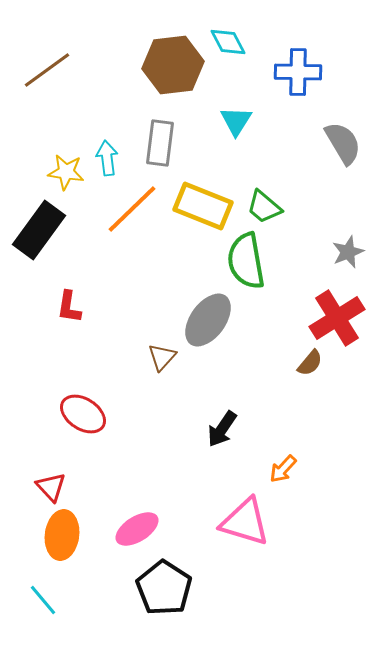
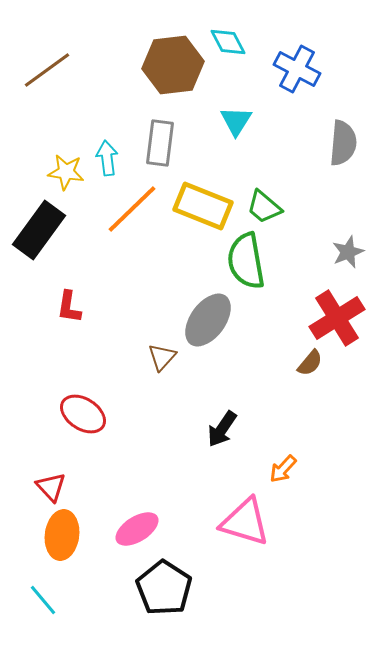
blue cross: moved 1 px left, 3 px up; rotated 27 degrees clockwise
gray semicircle: rotated 36 degrees clockwise
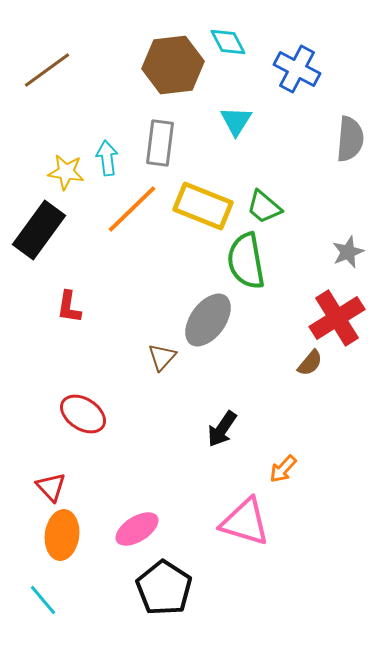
gray semicircle: moved 7 px right, 4 px up
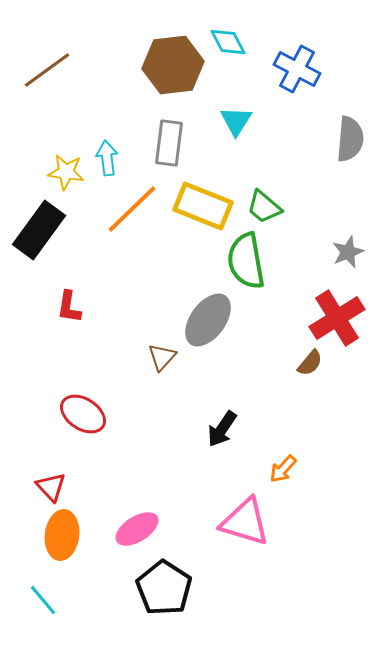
gray rectangle: moved 9 px right
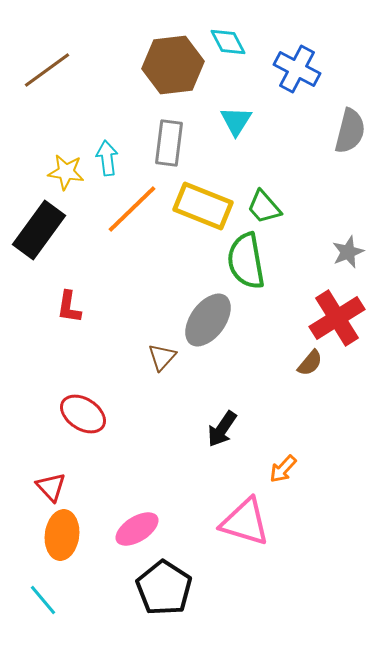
gray semicircle: moved 8 px up; rotated 9 degrees clockwise
green trapezoid: rotated 9 degrees clockwise
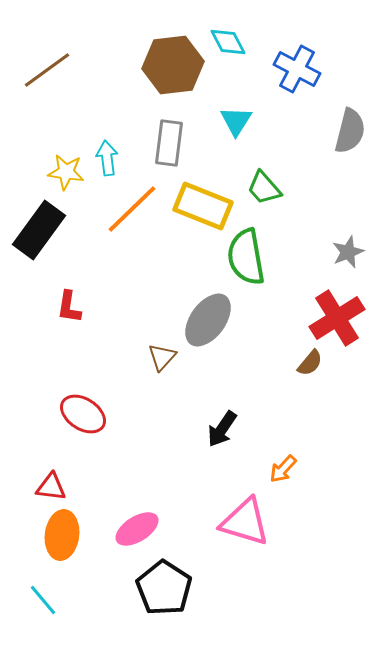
green trapezoid: moved 19 px up
green semicircle: moved 4 px up
red triangle: rotated 40 degrees counterclockwise
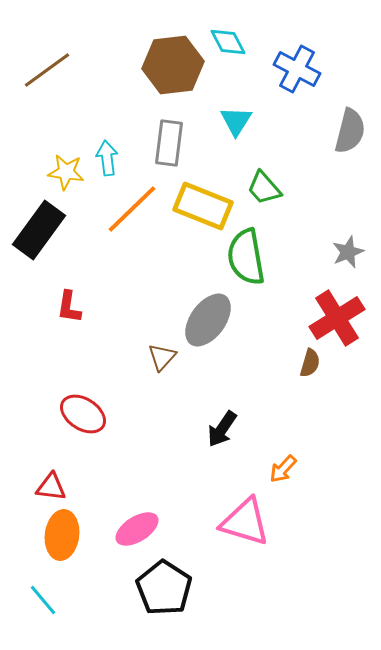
brown semicircle: rotated 24 degrees counterclockwise
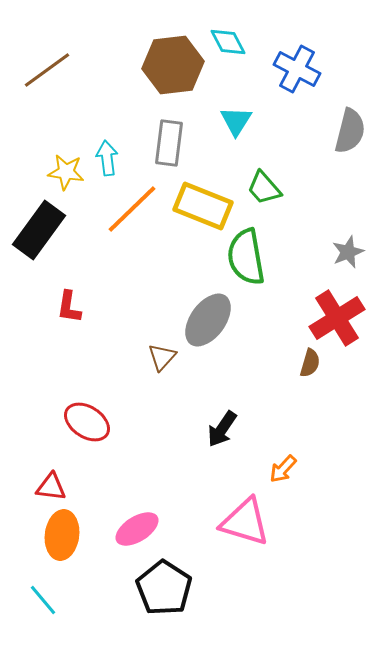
red ellipse: moved 4 px right, 8 px down
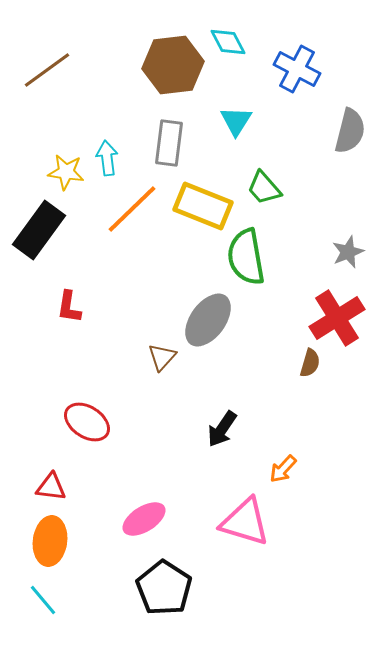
pink ellipse: moved 7 px right, 10 px up
orange ellipse: moved 12 px left, 6 px down
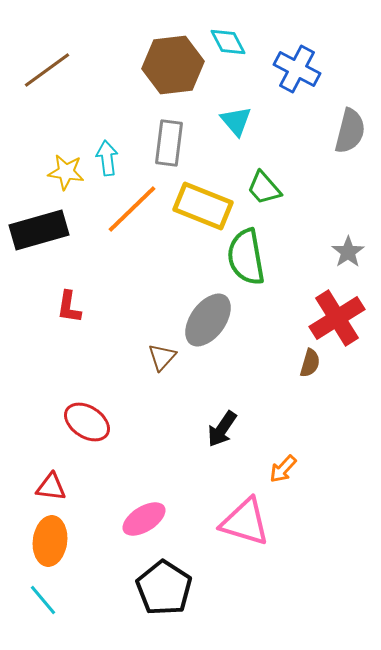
cyan triangle: rotated 12 degrees counterclockwise
black rectangle: rotated 38 degrees clockwise
gray star: rotated 12 degrees counterclockwise
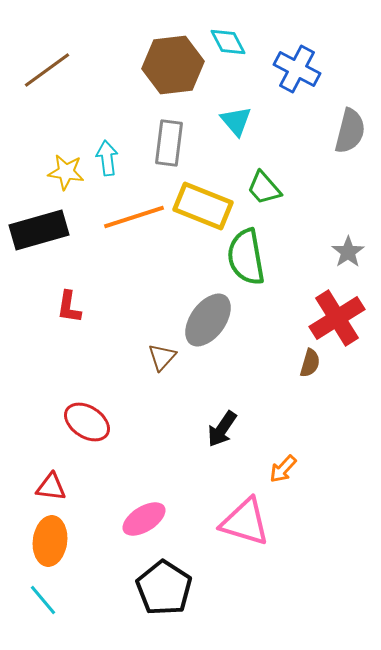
orange line: moved 2 px right, 8 px down; rotated 26 degrees clockwise
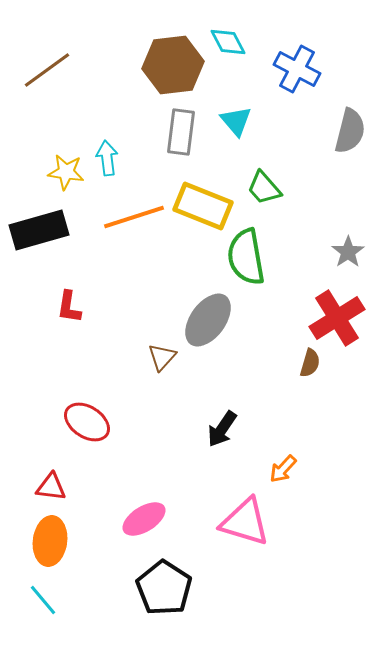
gray rectangle: moved 12 px right, 11 px up
